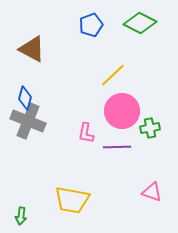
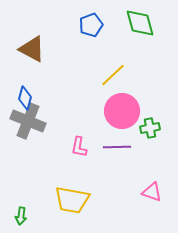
green diamond: rotated 48 degrees clockwise
pink L-shape: moved 7 px left, 14 px down
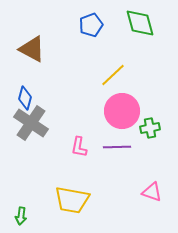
gray cross: moved 3 px right, 2 px down; rotated 12 degrees clockwise
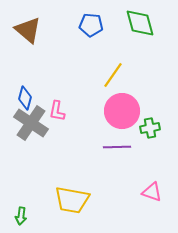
blue pentagon: rotated 25 degrees clockwise
brown triangle: moved 4 px left, 19 px up; rotated 12 degrees clockwise
yellow line: rotated 12 degrees counterclockwise
pink L-shape: moved 22 px left, 36 px up
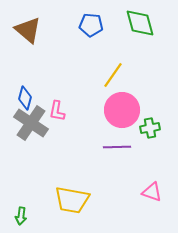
pink circle: moved 1 px up
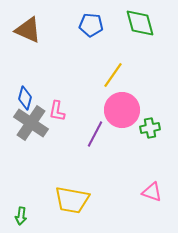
brown triangle: rotated 16 degrees counterclockwise
purple line: moved 22 px left, 13 px up; rotated 60 degrees counterclockwise
